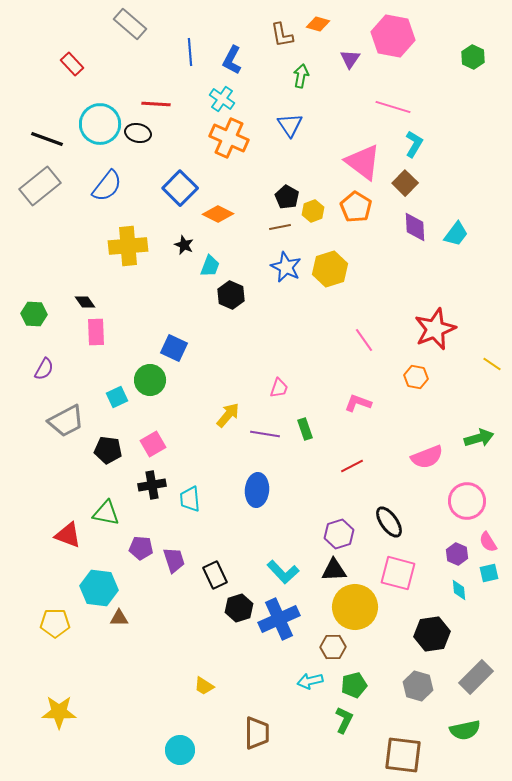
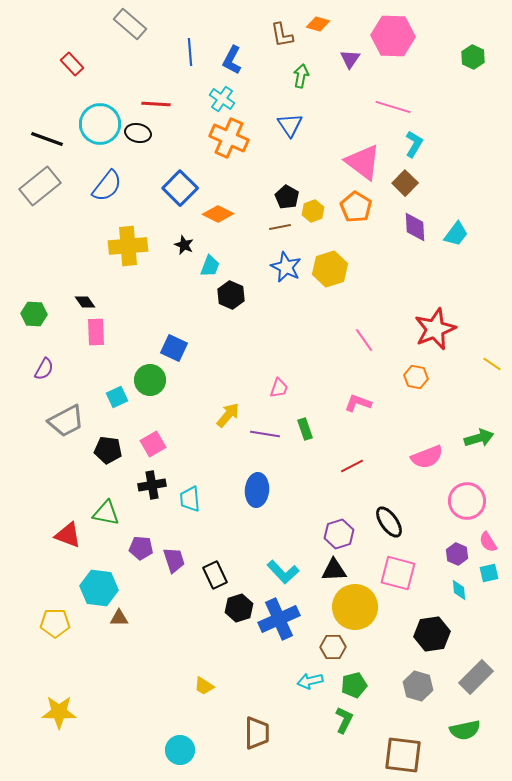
pink hexagon at (393, 36): rotated 9 degrees counterclockwise
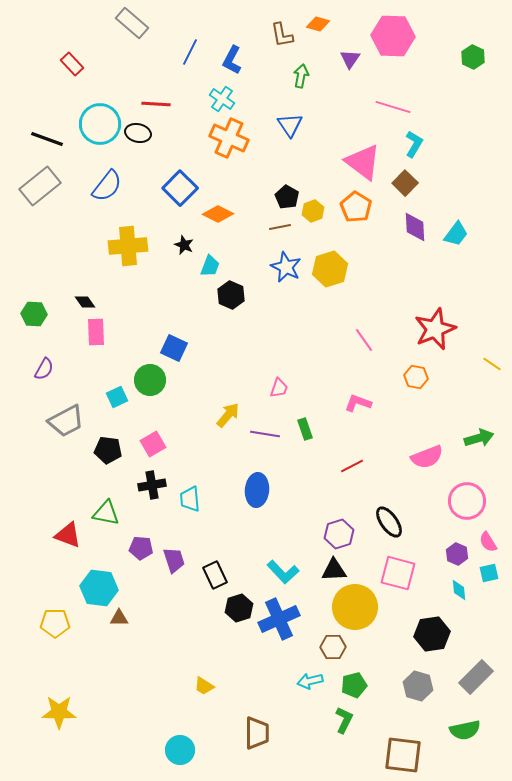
gray rectangle at (130, 24): moved 2 px right, 1 px up
blue line at (190, 52): rotated 32 degrees clockwise
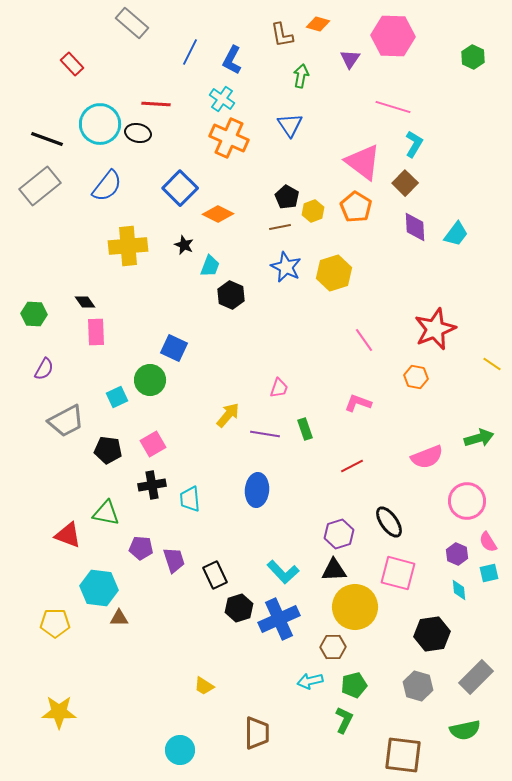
yellow hexagon at (330, 269): moved 4 px right, 4 px down
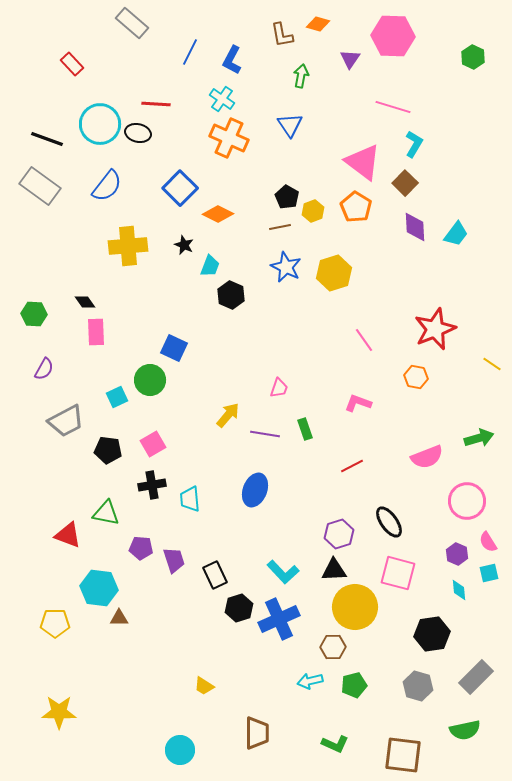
gray rectangle at (40, 186): rotated 75 degrees clockwise
blue ellipse at (257, 490): moved 2 px left; rotated 16 degrees clockwise
green L-shape at (344, 720): moved 9 px left, 24 px down; rotated 88 degrees clockwise
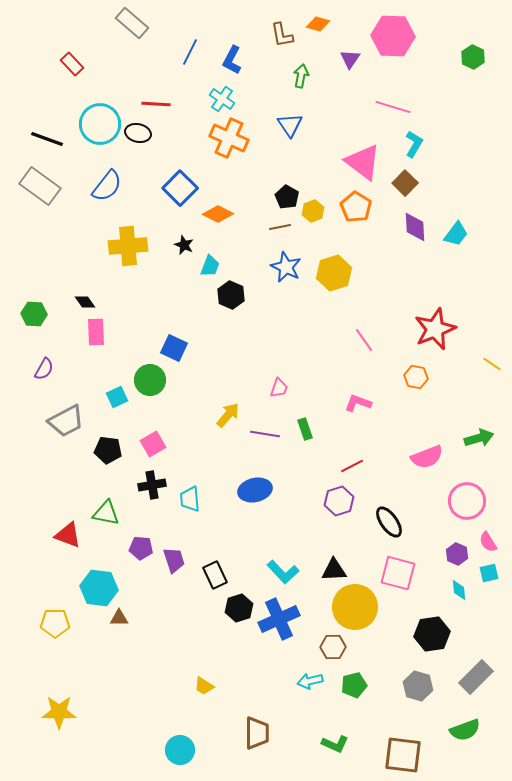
blue ellipse at (255, 490): rotated 56 degrees clockwise
purple hexagon at (339, 534): moved 33 px up
green semicircle at (465, 730): rotated 8 degrees counterclockwise
